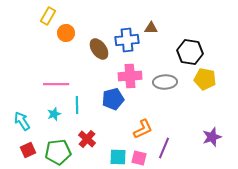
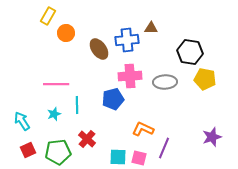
orange L-shape: rotated 130 degrees counterclockwise
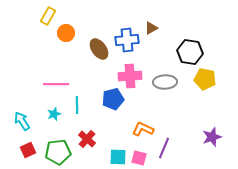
brown triangle: rotated 32 degrees counterclockwise
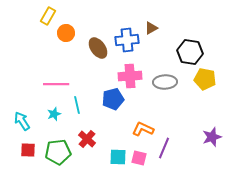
brown ellipse: moved 1 px left, 1 px up
cyan line: rotated 12 degrees counterclockwise
red square: rotated 28 degrees clockwise
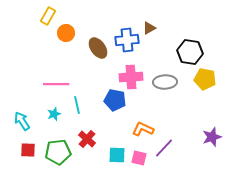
brown triangle: moved 2 px left
pink cross: moved 1 px right, 1 px down
blue pentagon: moved 2 px right, 1 px down; rotated 25 degrees clockwise
purple line: rotated 20 degrees clockwise
cyan square: moved 1 px left, 2 px up
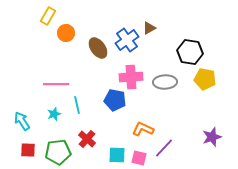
blue cross: rotated 30 degrees counterclockwise
